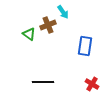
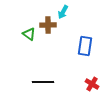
cyan arrow: rotated 64 degrees clockwise
brown cross: rotated 21 degrees clockwise
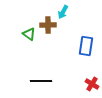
blue rectangle: moved 1 px right
black line: moved 2 px left, 1 px up
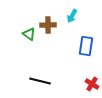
cyan arrow: moved 9 px right, 4 px down
black line: moved 1 px left; rotated 15 degrees clockwise
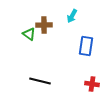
brown cross: moved 4 px left
red cross: rotated 24 degrees counterclockwise
